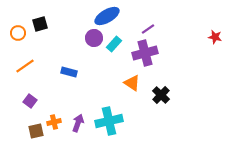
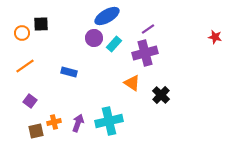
black square: moved 1 px right; rotated 14 degrees clockwise
orange circle: moved 4 px right
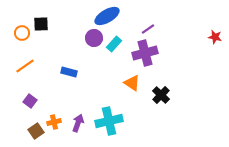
brown square: rotated 21 degrees counterclockwise
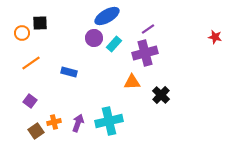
black square: moved 1 px left, 1 px up
orange line: moved 6 px right, 3 px up
orange triangle: moved 1 px up; rotated 36 degrees counterclockwise
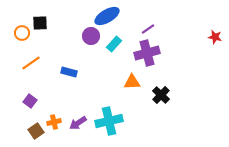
purple circle: moved 3 px left, 2 px up
purple cross: moved 2 px right
purple arrow: rotated 144 degrees counterclockwise
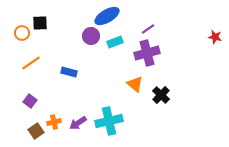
cyan rectangle: moved 1 px right, 2 px up; rotated 28 degrees clockwise
orange triangle: moved 3 px right, 2 px down; rotated 42 degrees clockwise
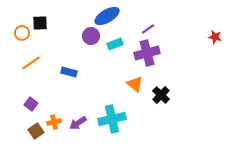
cyan rectangle: moved 2 px down
purple square: moved 1 px right, 3 px down
cyan cross: moved 3 px right, 2 px up
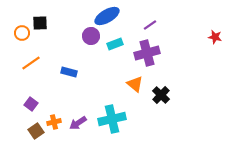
purple line: moved 2 px right, 4 px up
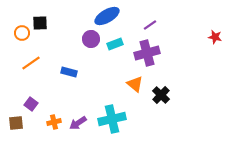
purple circle: moved 3 px down
brown square: moved 20 px left, 8 px up; rotated 28 degrees clockwise
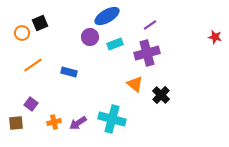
black square: rotated 21 degrees counterclockwise
purple circle: moved 1 px left, 2 px up
orange line: moved 2 px right, 2 px down
cyan cross: rotated 28 degrees clockwise
